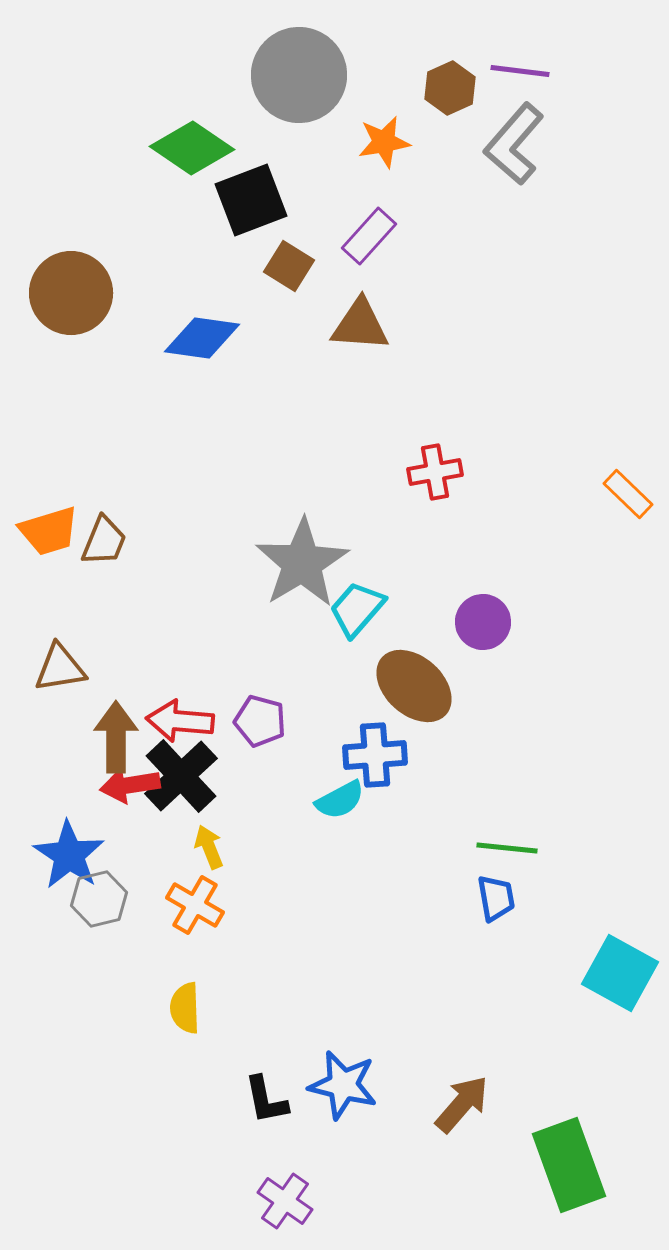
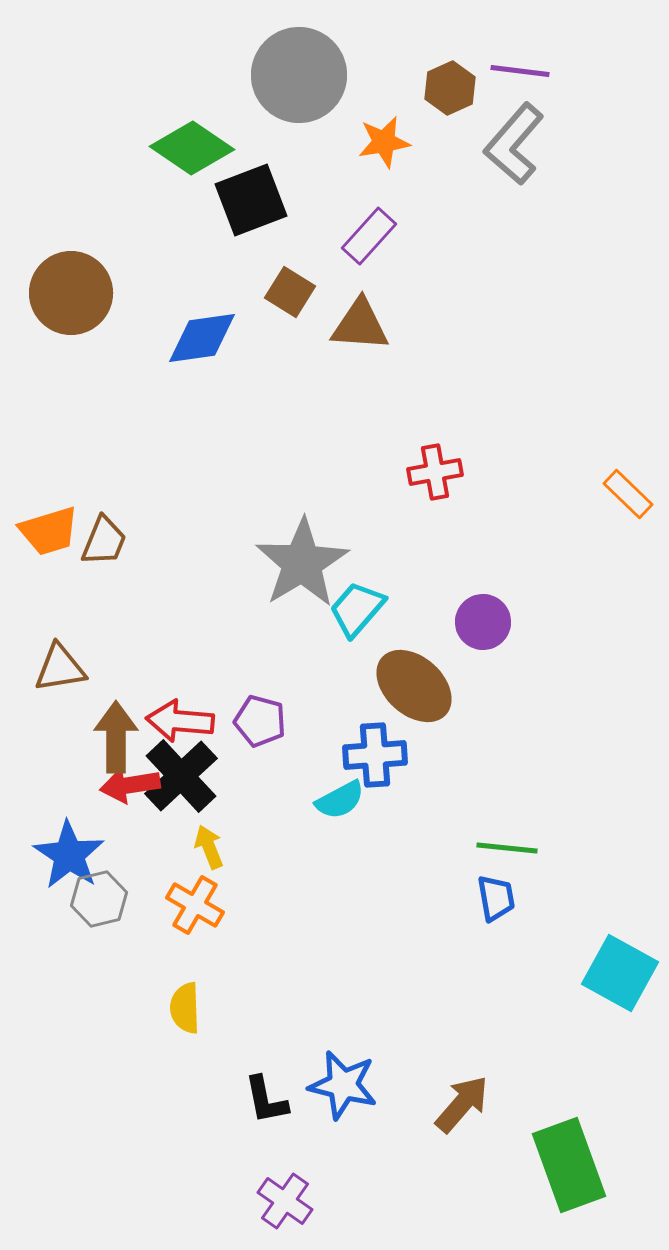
brown square at (289, 266): moved 1 px right, 26 px down
blue diamond at (202, 338): rotated 16 degrees counterclockwise
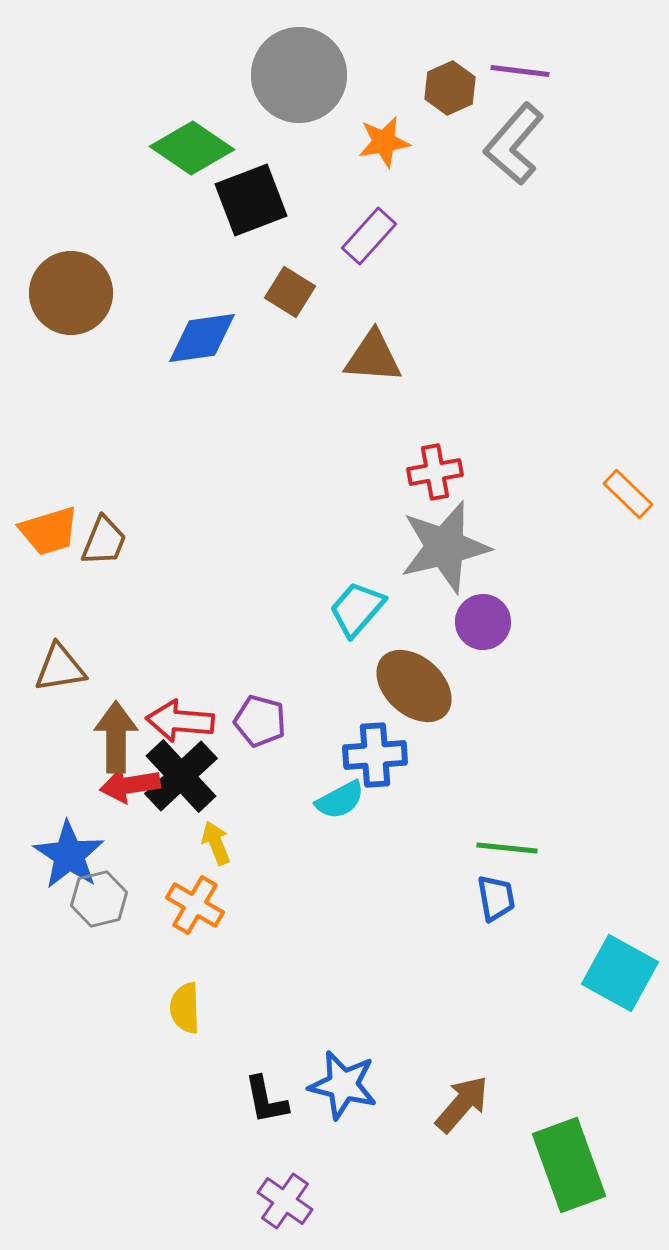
brown triangle at (360, 325): moved 13 px right, 32 px down
gray star at (302, 563): moved 143 px right, 16 px up; rotated 18 degrees clockwise
yellow arrow at (209, 847): moved 7 px right, 4 px up
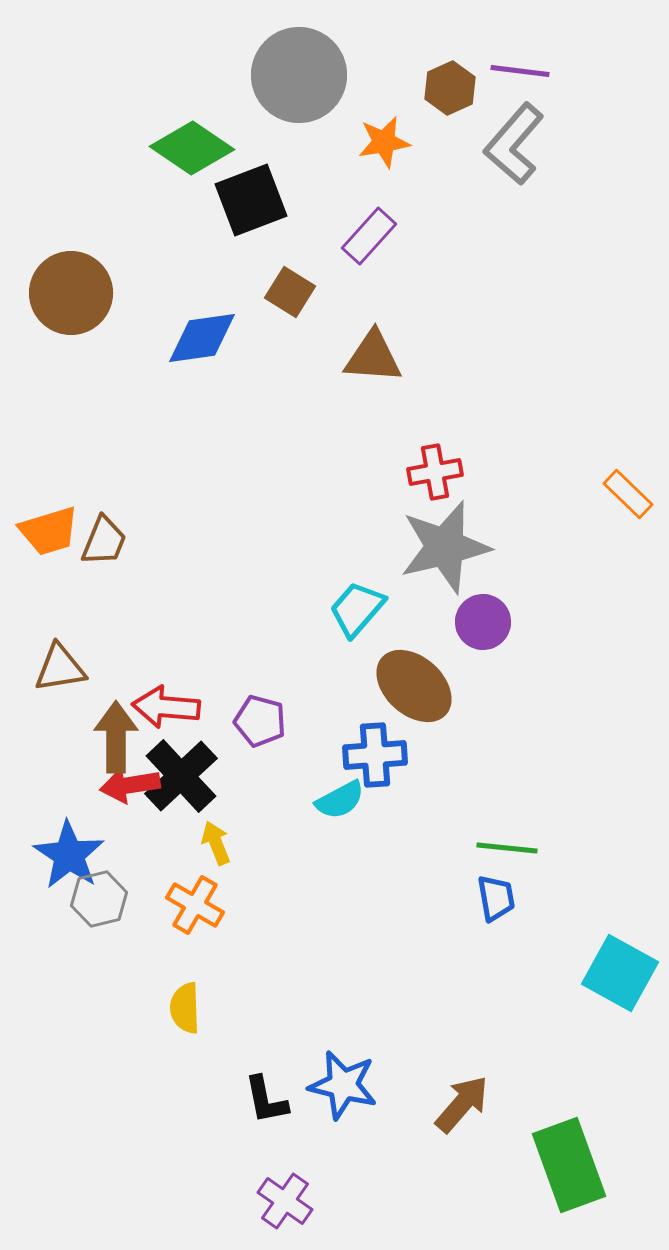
red arrow at (180, 721): moved 14 px left, 14 px up
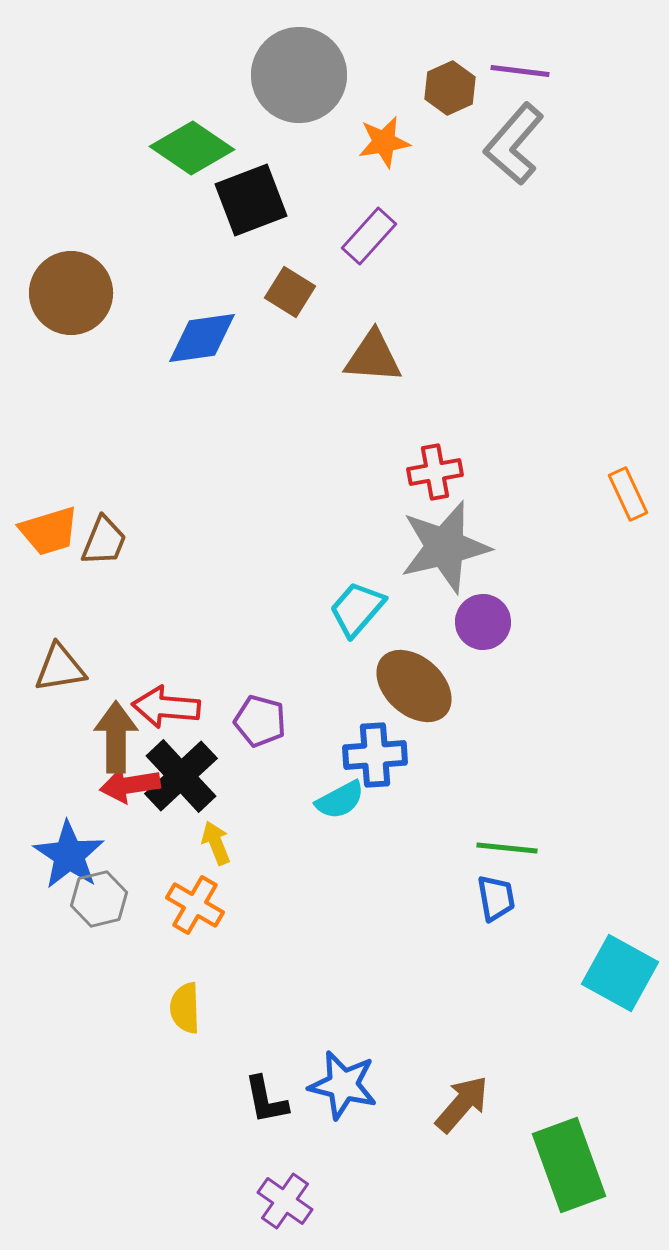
orange rectangle at (628, 494): rotated 21 degrees clockwise
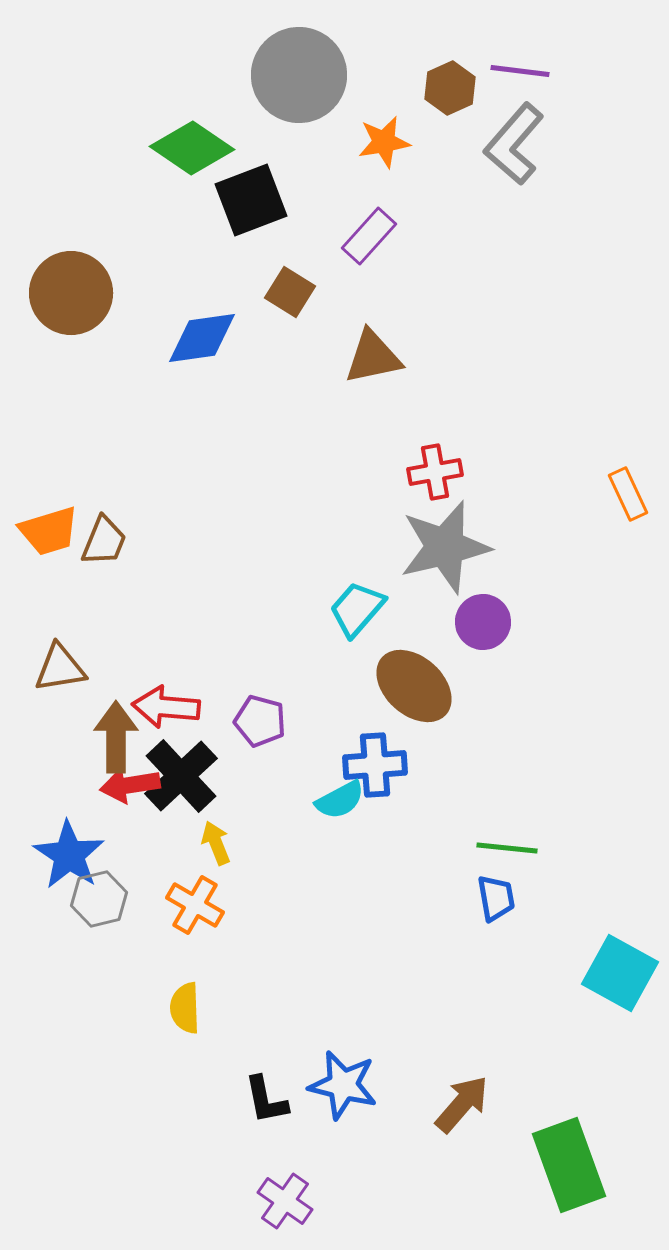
brown triangle at (373, 357): rotated 16 degrees counterclockwise
blue cross at (375, 755): moved 10 px down
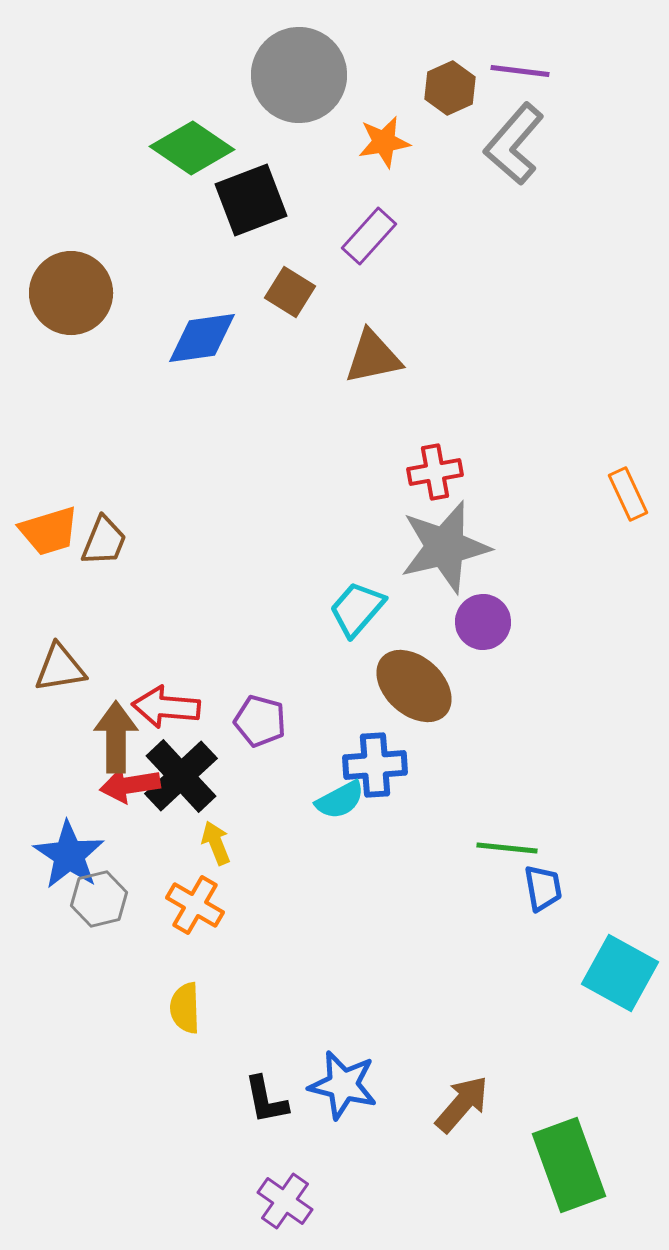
blue trapezoid at (496, 898): moved 47 px right, 10 px up
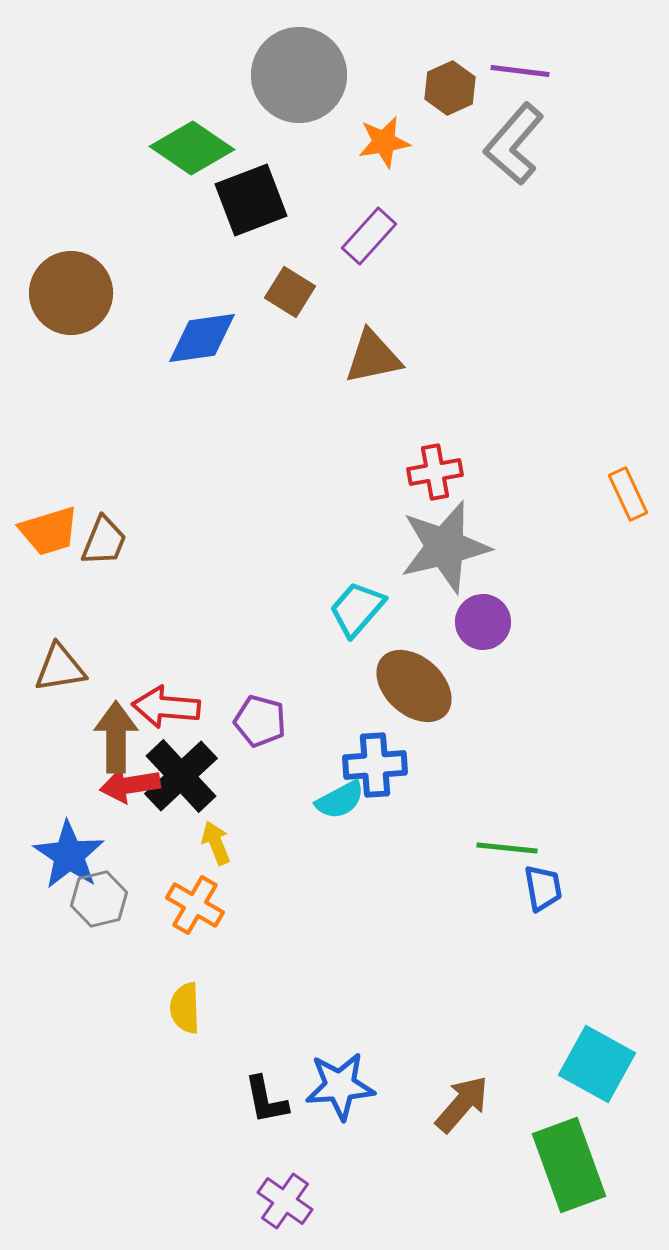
cyan square at (620, 973): moved 23 px left, 91 px down
blue star at (343, 1085): moved 3 px left, 1 px down; rotated 18 degrees counterclockwise
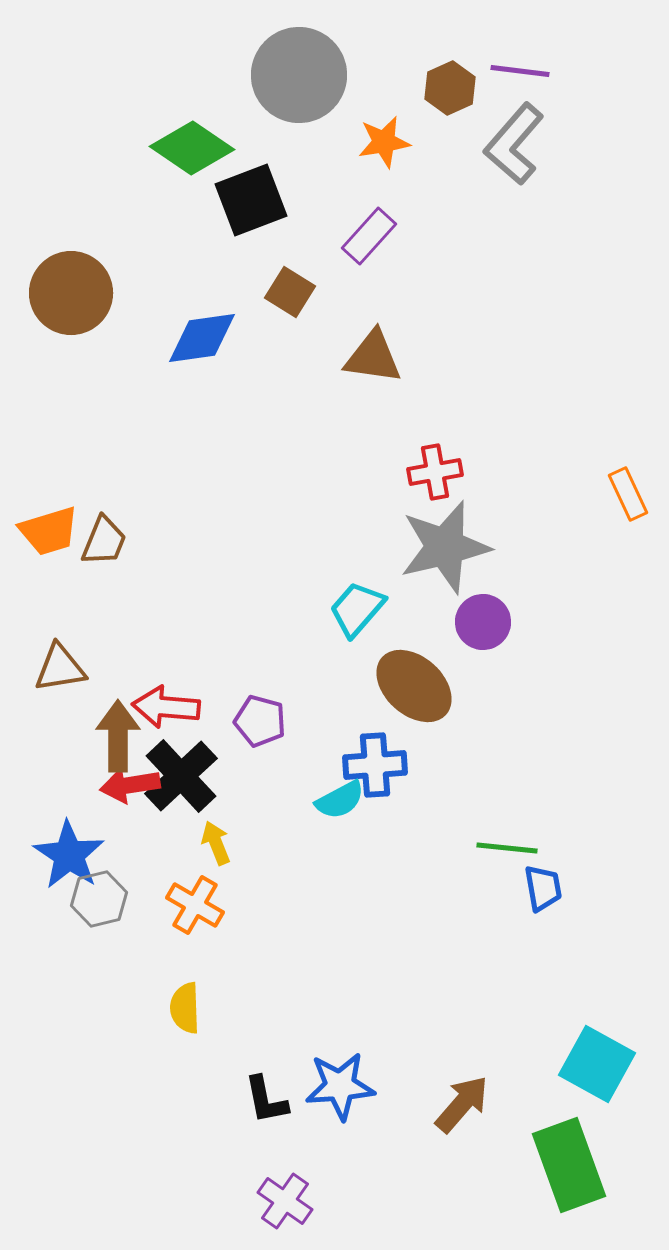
brown triangle at (373, 357): rotated 20 degrees clockwise
brown arrow at (116, 737): moved 2 px right, 1 px up
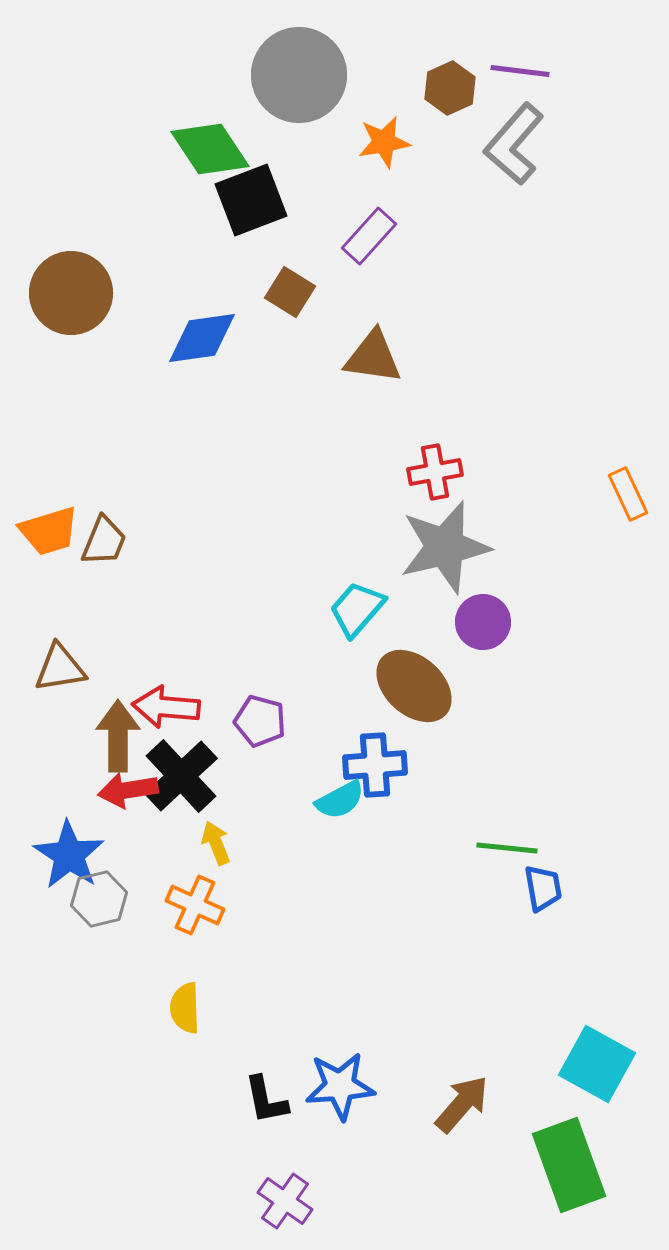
green diamond at (192, 148): moved 18 px right, 1 px down; rotated 22 degrees clockwise
red arrow at (130, 785): moved 2 px left, 5 px down
orange cross at (195, 905): rotated 6 degrees counterclockwise
